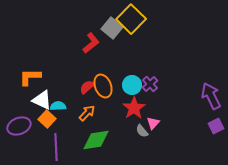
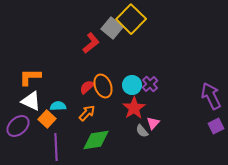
white triangle: moved 11 px left, 1 px down
purple ellipse: moved 1 px left; rotated 20 degrees counterclockwise
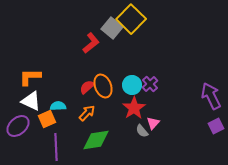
orange square: rotated 24 degrees clockwise
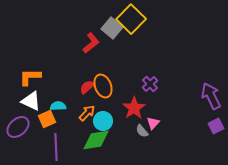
cyan circle: moved 29 px left, 36 px down
purple ellipse: moved 1 px down
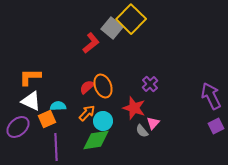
red star: rotated 20 degrees counterclockwise
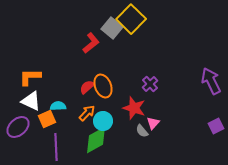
purple arrow: moved 15 px up
green diamond: rotated 20 degrees counterclockwise
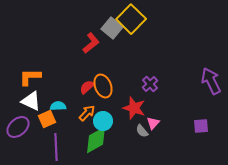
purple square: moved 15 px left; rotated 21 degrees clockwise
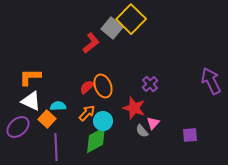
orange square: rotated 24 degrees counterclockwise
purple square: moved 11 px left, 9 px down
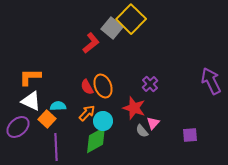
red semicircle: rotated 77 degrees counterclockwise
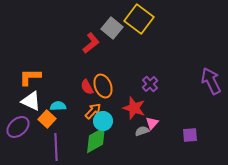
yellow square: moved 8 px right; rotated 8 degrees counterclockwise
orange arrow: moved 6 px right, 2 px up
pink triangle: moved 1 px left
gray semicircle: rotated 112 degrees clockwise
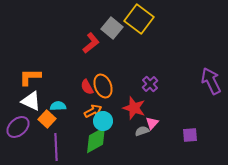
orange arrow: rotated 18 degrees clockwise
